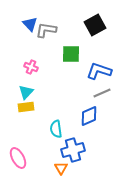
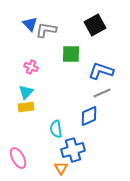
blue L-shape: moved 2 px right
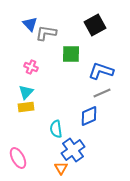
gray L-shape: moved 3 px down
blue cross: rotated 20 degrees counterclockwise
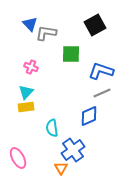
cyan semicircle: moved 4 px left, 1 px up
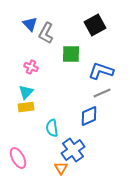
gray L-shape: rotated 70 degrees counterclockwise
